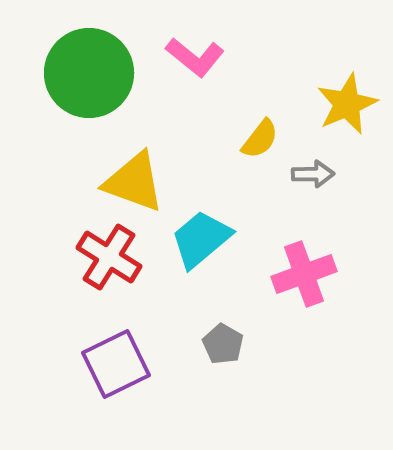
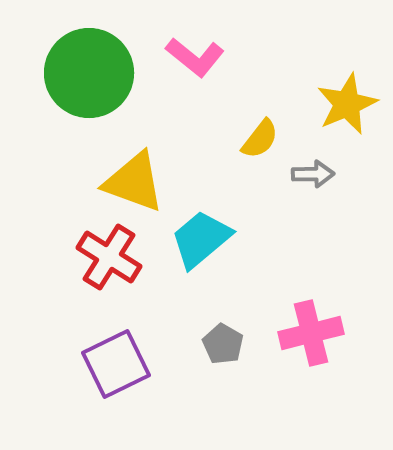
pink cross: moved 7 px right, 59 px down; rotated 6 degrees clockwise
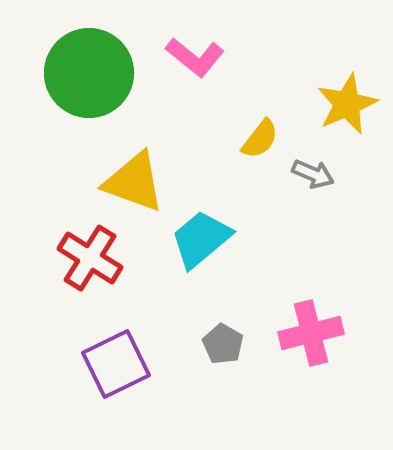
gray arrow: rotated 24 degrees clockwise
red cross: moved 19 px left, 1 px down
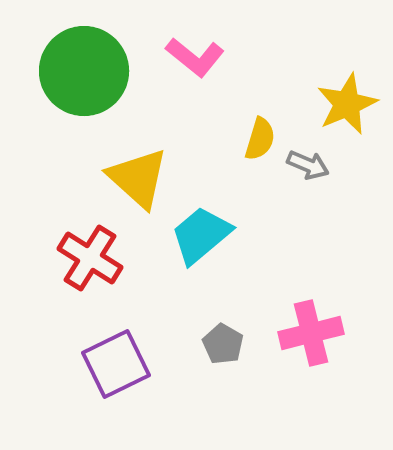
green circle: moved 5 px left, 2 px up
yellow semicircle: rotated 21 degrees counterclockwise
gray arrow: moved 5 px left, 9 px up
yellow triangle: moved 4 px right, 4 px up; rotated 22 degrees clockwise
cyan trapezoid: moved 4 px up
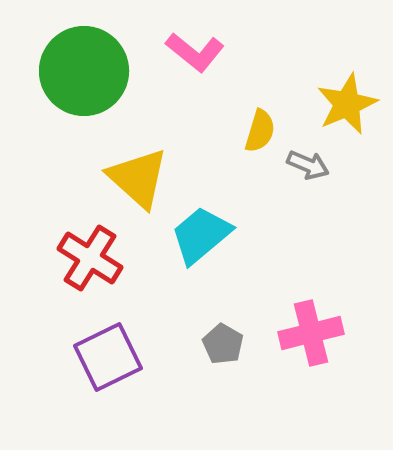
pink L-shape: moved 5 px up
yellow semicircle: moved 8 px up
purple square: moved 8 px left, 7 px up
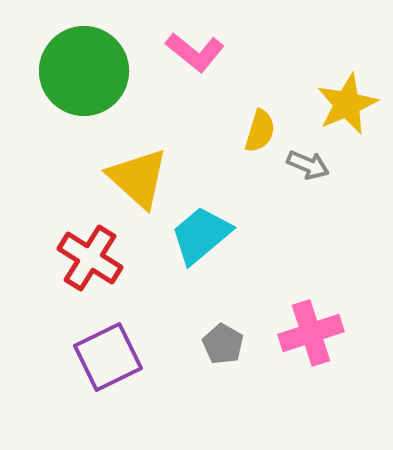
pink cross: rotated 4 degrees counterclockwise
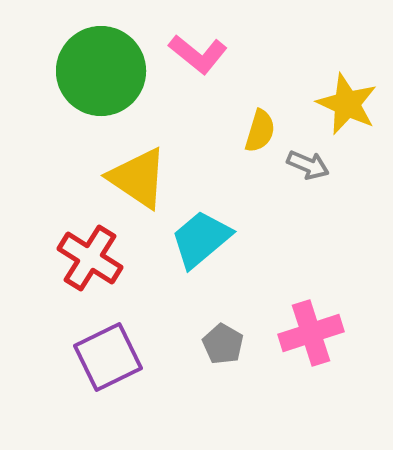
pink L-shape: moved 3 px right, 2 px down
green circle: moved 17 px right
yellow star: rotated 24 degrees counterclockwise
yellow triangle: rotated 8 degrees counterclockwise
cyan trapezoid: moved 4 px down
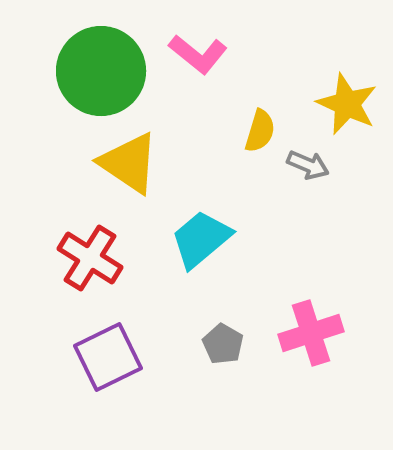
yellow triangle: moved 9 px left, 15 px up
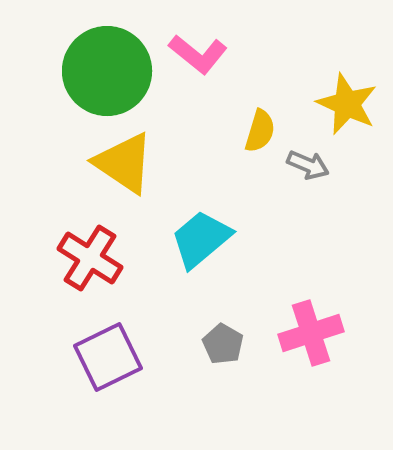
green circle: moved 6 px right
yellow triangle: moved 5 px left
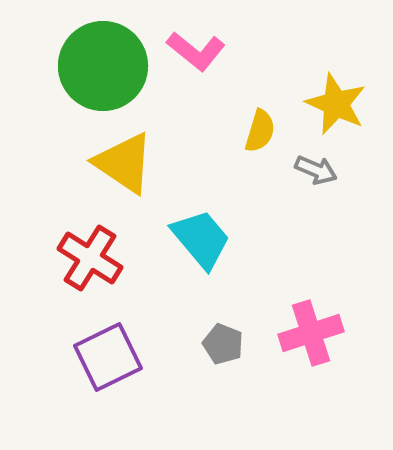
pink L-shape: moved 2 px left, 3 px up
green circle: moved 4 px left, 5 px up
yellow star: moved 11 px left
gray arrow: moved 8 px right, 5 px down
cyan trapezoid: rotated 90 degrees clockwise
gray pentagon: rotated 9 degrees counterclockwise
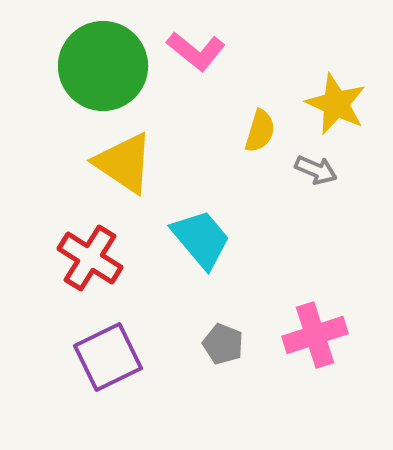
pink cross: moved 4 px right, 2 px down
